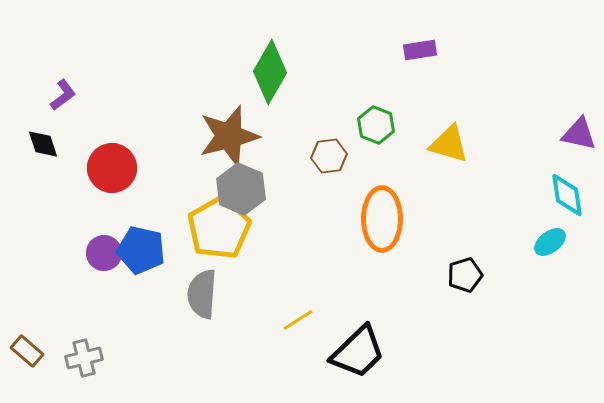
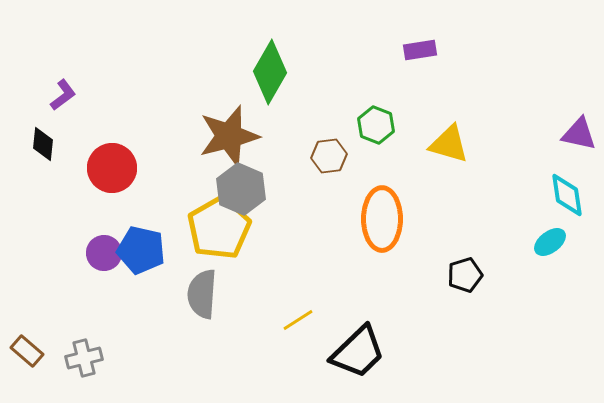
black diamond: rotated 24 degrees clockwise
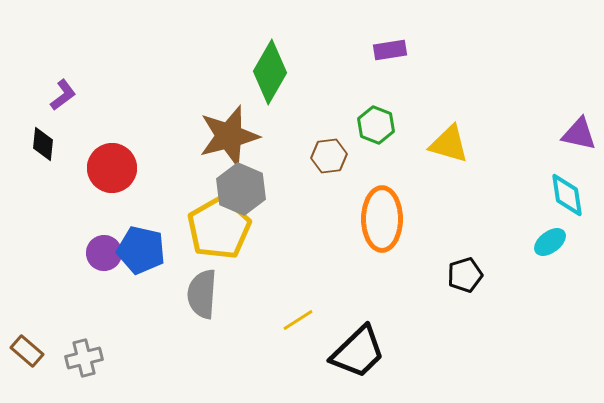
purple rectangle: moved 30 px left
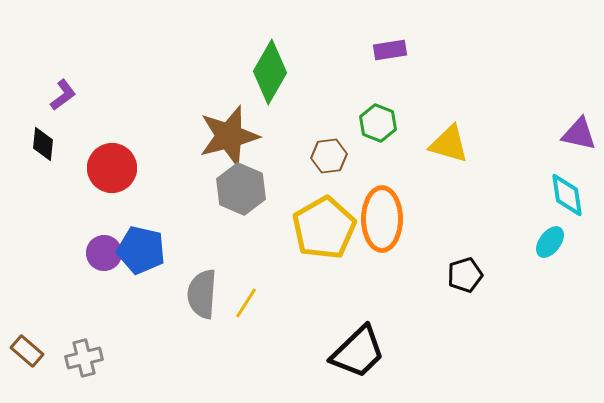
green hexagon: moved 2 px right, 2 px up
yellow pentagon: moved 105 px right
cyan ellipse: rotated 16 degrees counterclockwise
yellow line: moved 52 px left, 17 px up; rotated 24 degrees counterclockwise
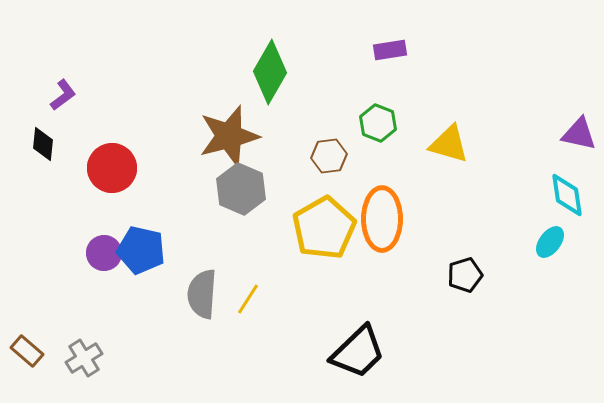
yellow line: moved 2 px right, 4 px up
gray cross: rotated 18 degrees counterclockwise
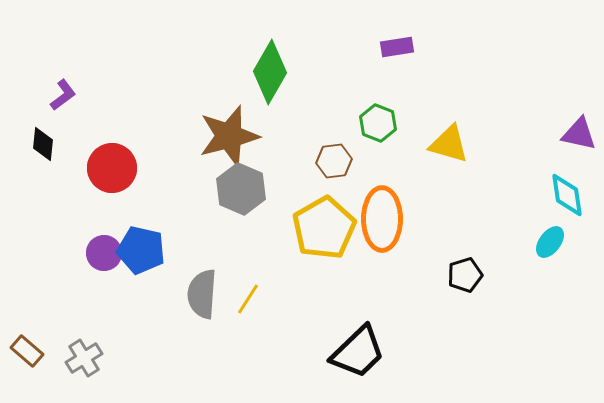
purple rectangle: moved 7 px right, 3 px up
brown hexagon: moved 5 px right, 5 px down
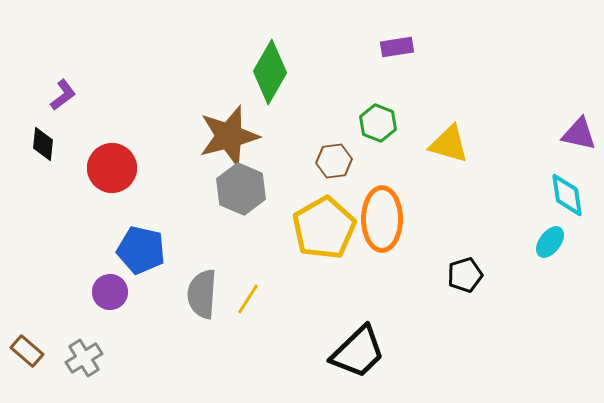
purple circle: moved 6 px right, 39 px down
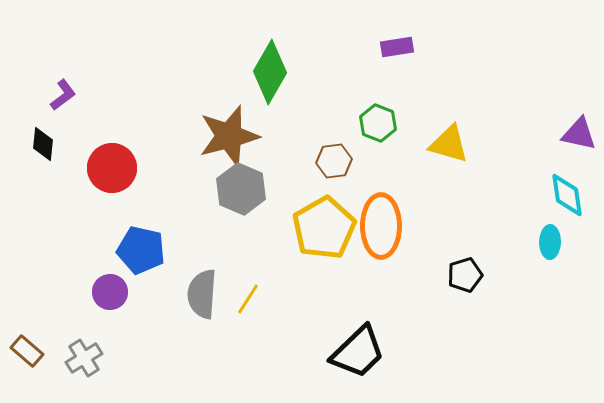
orange ellipse: moved 1 px left, 7 px down
cyan ellipse: rotated 36 degrees counterclockwise
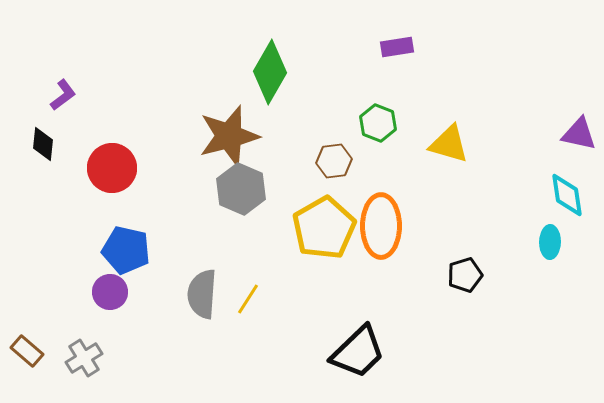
blue pentagon: moved 15 px left
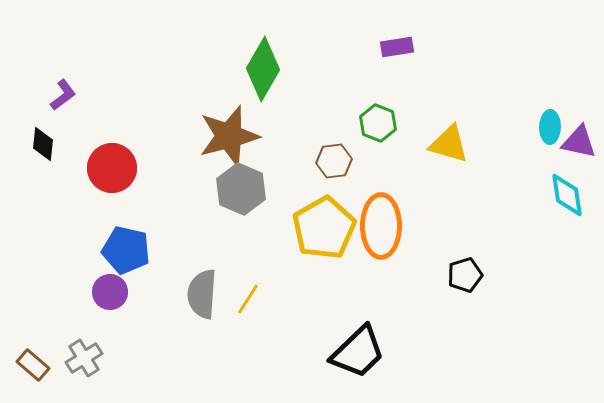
green diamond: moved 7 px left, 3 px up
purple triangle: moved 8 px down
cyan ellipse: moved 115 px up
brown rectangle: moved 6 px right, 14 px down
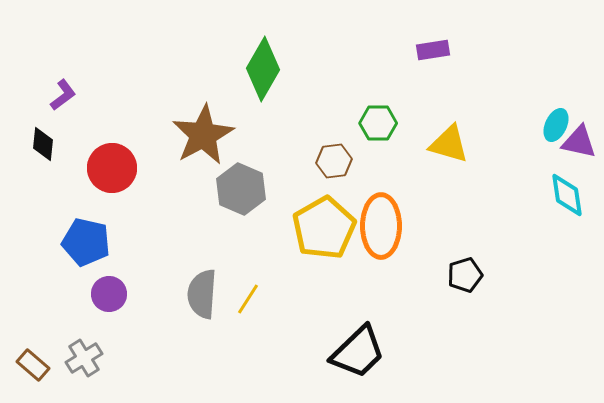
purple rectangle: moved 36 px right, 3 px down
green hexagon: rotated 21 degrees counterclockwise
cyan ellipse: moved 6 px right, 2 px up; rotated 24 degrees clockwise
brown star: moved 26 px left, 1 px up; rotated 14 degrees counterclockwise
blue pentagon: moved 40 px left, 8 px up
purple circle: moved 1 px left, 2 px down
